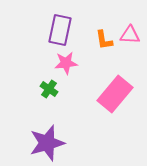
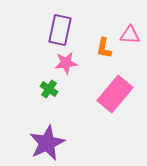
orange L-shape: moved 8 px down; rotated 20 degrees clockwise
purple star: rotated 9 degrees counterclockwise
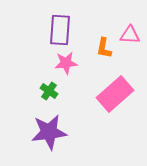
purple rectangle: rotated 8 degrees counterclockwise
green cross: moved 2 px down
pink rectangle: rotated 9 degrees clockwise
purple star: moved 2 px right, 11 px up; rotated 18 degrees clockwise
